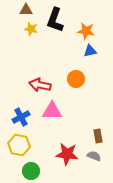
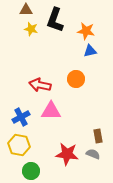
pink triangle: moved 1 px left
gray semicircle: moved 1 px left, 2 px up
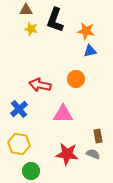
pink triangle: moved 12 px right, 3 px down
blue cross: moved 2 px left, 8 px up; rotated 12 degrees counterclockwise
yellow hexagon: moved 1 px up
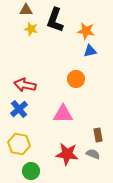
red arrow: moved 15 px left
brown rectangle: moved 1 px up
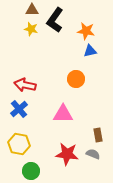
brown triangle: moved 6 px right
black L-shape: rotated 15 degrees clockwise
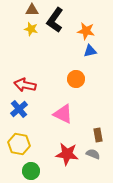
pink triangle: rotated 25 degrees clockwise
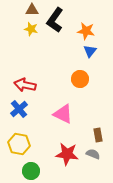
blue triangle: rotated 40 degrees counterclockwise
orange circle: moved 4 px right
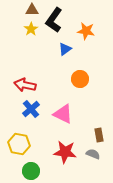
black L-shape: moved 1 px left
yellow star: rotated 24 degrees clockwise
blue triangle: moved 25 px left, 2 px up; rotated 16 degrees clockwise
blue cross: moved 12 px right
brown rectangle: moved 1 px right
red star: moved 2 px left, 2 px up
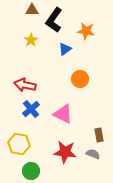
yellow star: moved 11 px down
